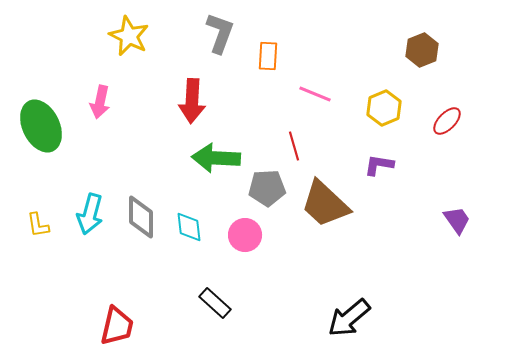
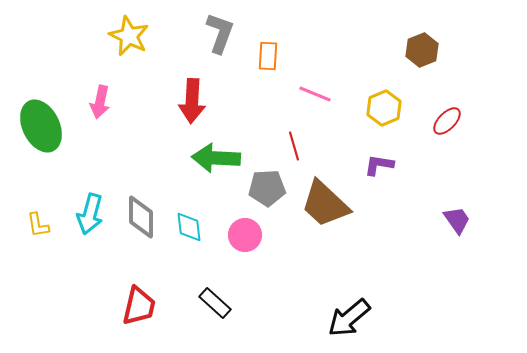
red trapezoid: moved 22 px right, 20 px up
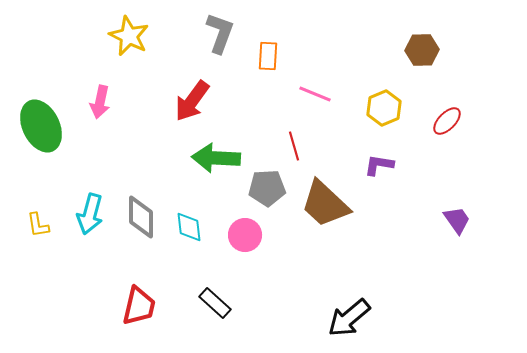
brown hexagon: rotated 20 degrees clockwise
red arrow: rotated 33 degrees clockwise
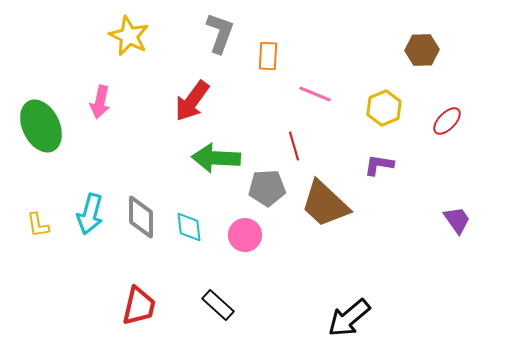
black rectangle: moved 3 px right, 2 px down
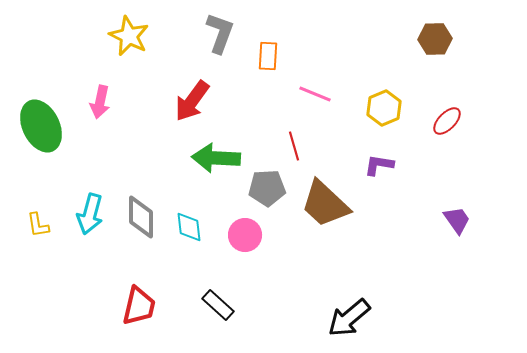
brown hexagon: moved 13 px right, 11 px up
